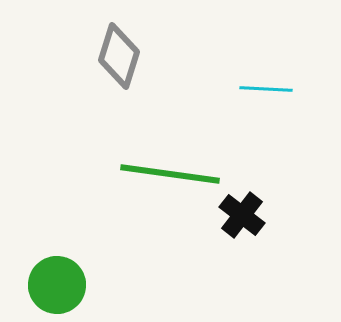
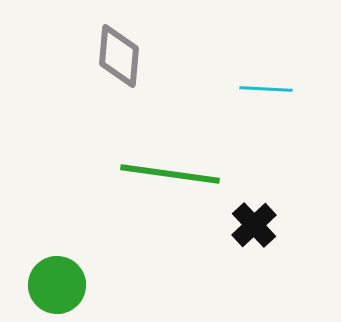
gray diamond: rotated 12 degrees counterclockwise
black cross: moved 12 px right, 10 px down; rotated 9 degrees clockwise
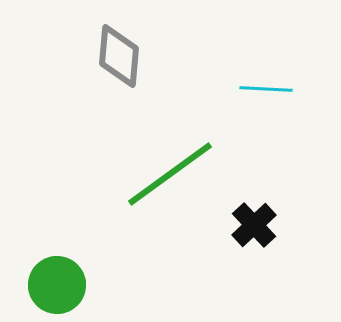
green line: rotated 44 degrees counterclockwise
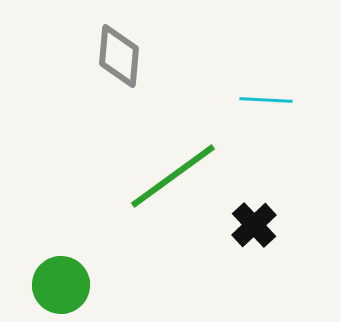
cyan line: moved 11 px down
green line: moved 3 px right, 2 px down
green circle: moved 4 px right
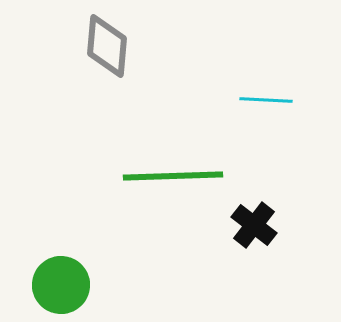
gray diamond: moved 12 px left, 10 px up
green line: rotated 34 degrees clockwise
black cross: rotated 9 degrees counterclockwise
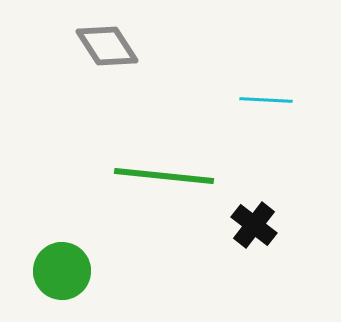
gray diamond: rotated 38 degrees counterclockwise
green line: moved 9 px left; rotated 8 degrees clockwise
green circle: moved 1 px right, 14 px up
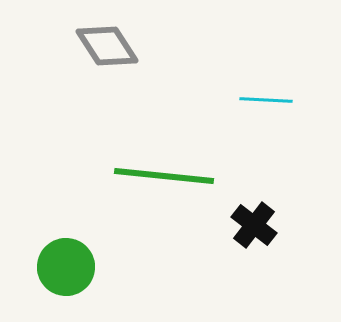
green circle: moved 4 px right, 4 px up
